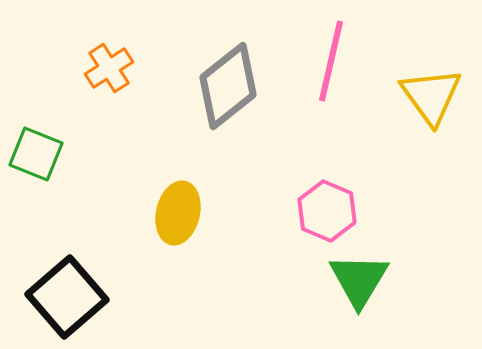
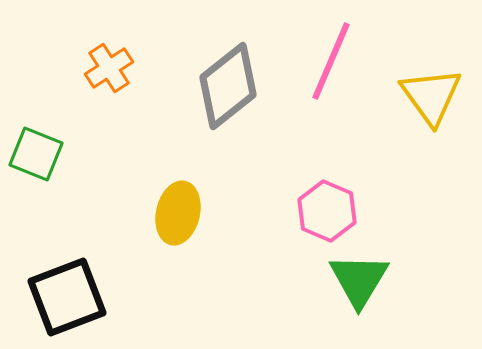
pink line: rotated 10 degrees clockwise
black square: rotated 20 degrees clockwise
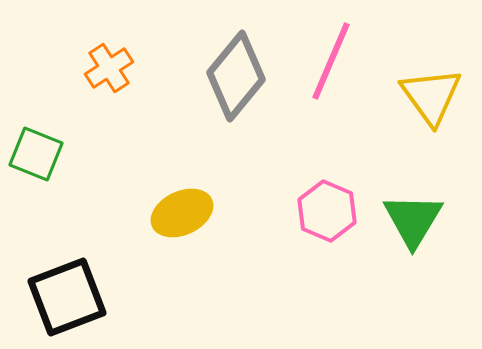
gray diamond: moved 8 px right, 10 px up; rotated 12 degrees counterclockwise
yellow ellipse: moved 4 px right; rotated 52 degrees clockwise
green triangle: moved 54 px right, 60 px up
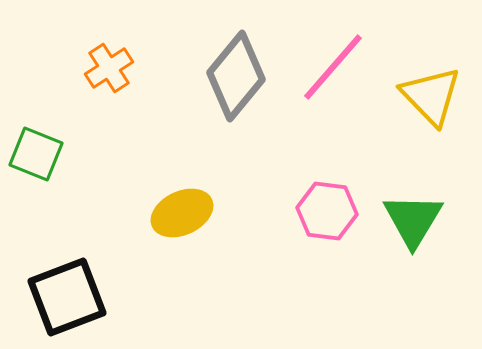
pink line: moved 2 px right, 6 px down; rotated 18 degrees clockwise
yellow triangle: rotated 8 degrees counterclockwise
pink hexagon: rotated 16 degrees counterclockwise
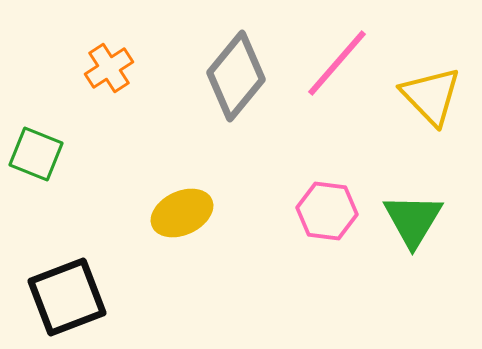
pink line: moved 4 px right, 4 px up
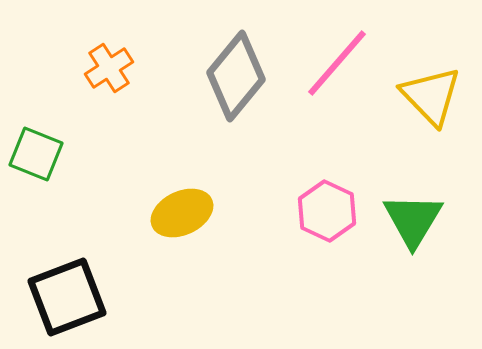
pink hexagon: rotated 18 degrees clockwise
